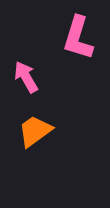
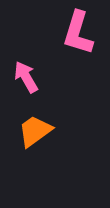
pink L-shape: moved 5 px up
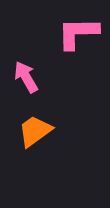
pink L-shape: rotated 72 degrees clockwise
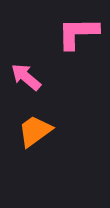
pink arrow: rotated 20 degrees counterclockwise
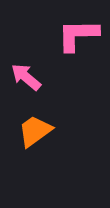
pink L-shape: moved 2 px down
